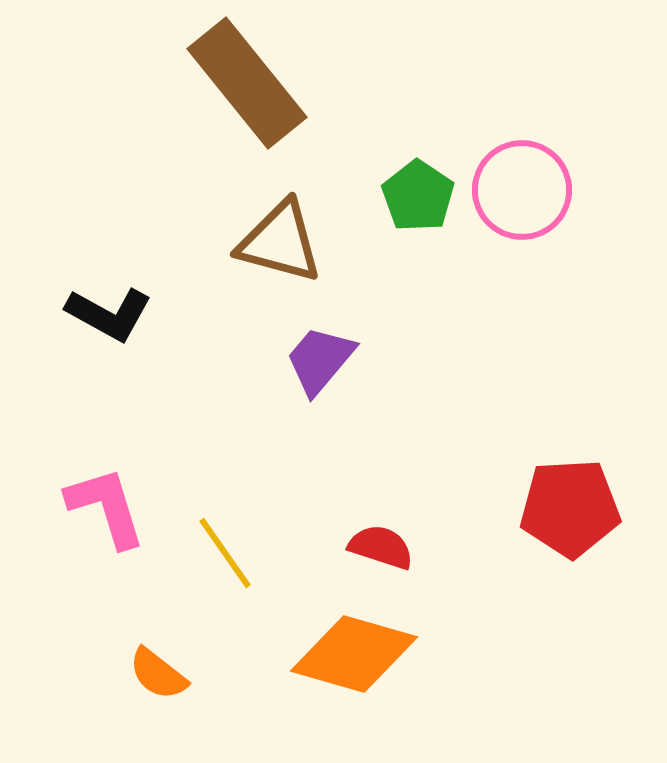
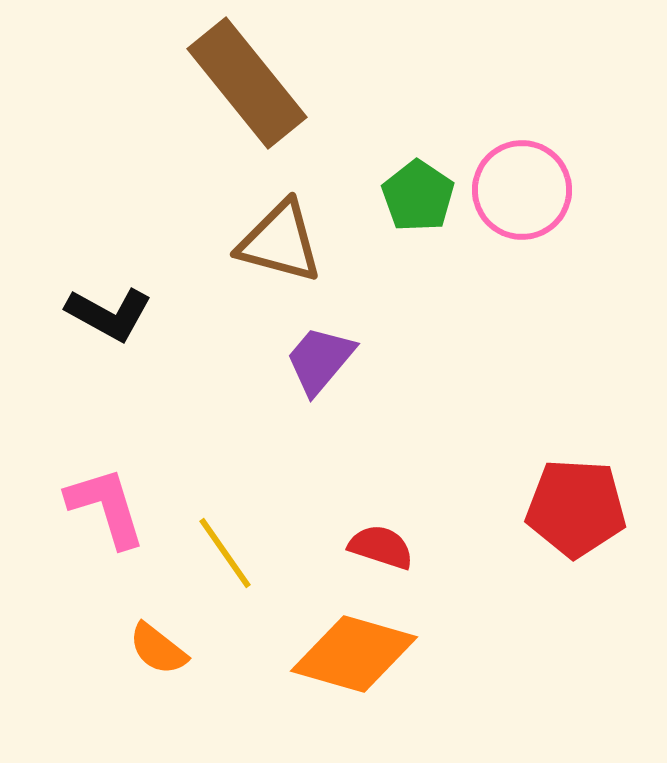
red pentagon: moved 6 px right; rotated 6 degrees clockwise
orange semicircle: moved 25 px up
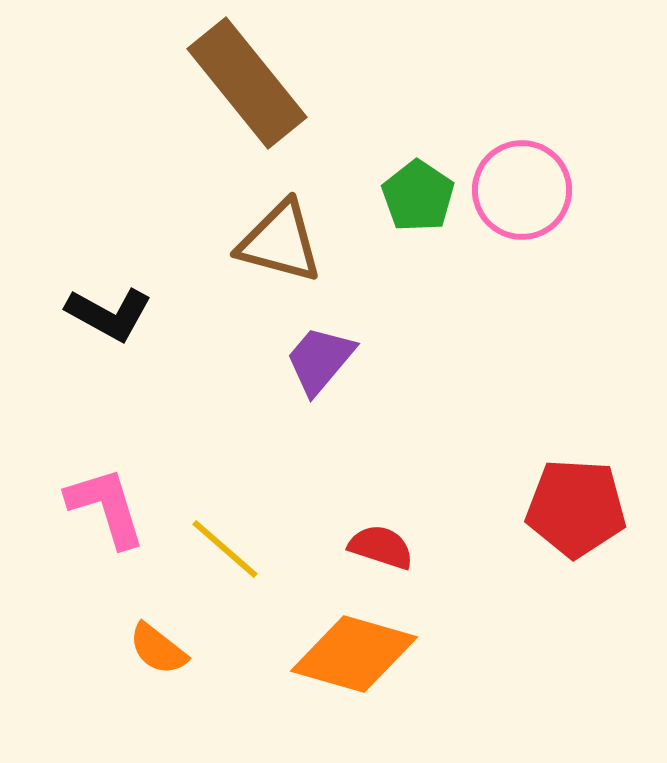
yellow line: moved 4 px up; rotated 14 degrees counterclockwise
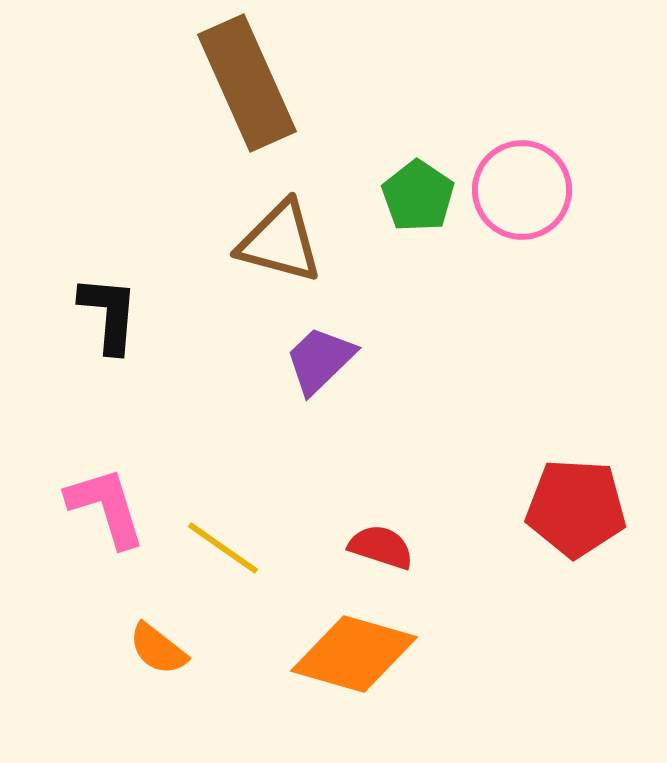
brown rectangle: rotated 15 degrees clockwise
black L-shape: rotated 114 degrees counterclockwise
purple trapezoid: rotated 6 degrees clockwise
yellow line: moved 2 px left, 1 px up; rotated 6 degrees counterclockwise
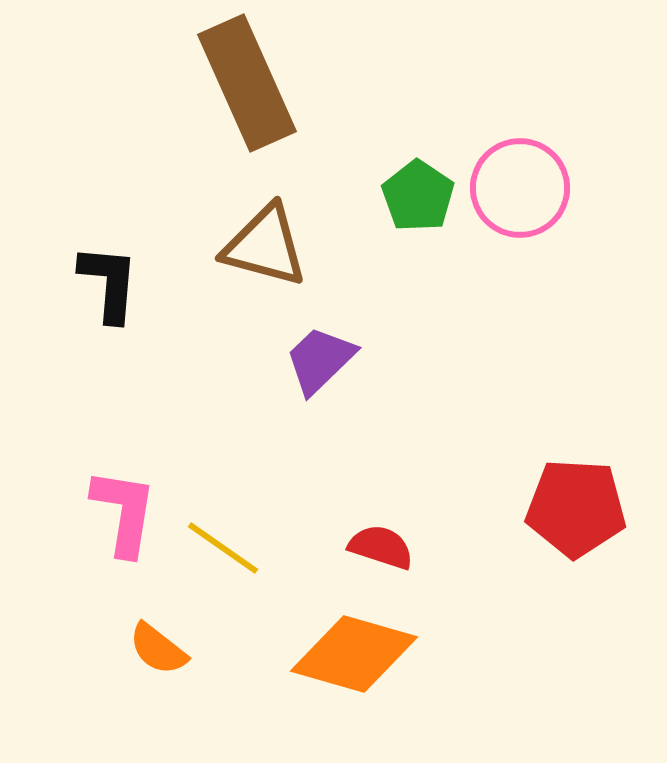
pink circle: moved 2 px left, 2 px up
brown triangle: moved 15 px left, 4 px down
black L-shape: moved 31 px up
pink L-shape: moved 18 px right, 5 px down; rotated 26 degrees clockwise
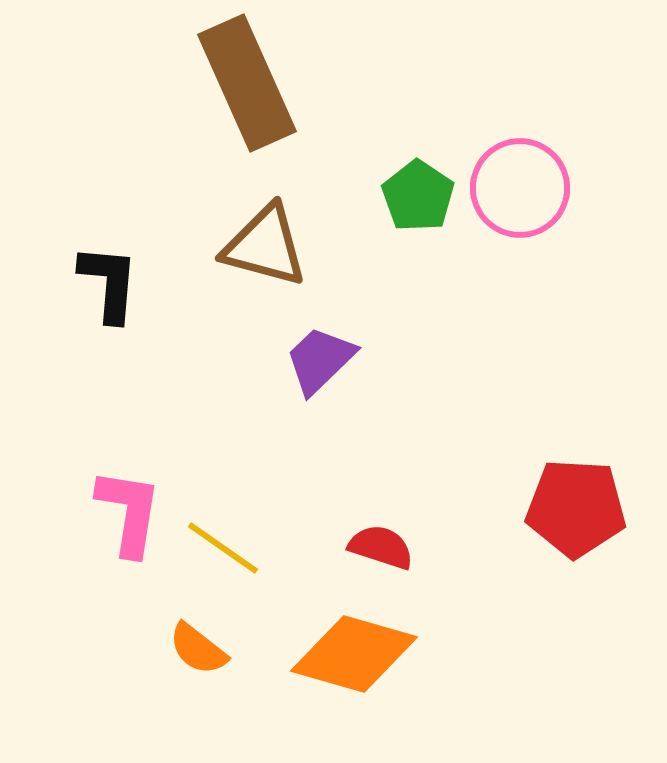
pink L-shape: moved 5 px right
orange semicircle: moved 40 px right
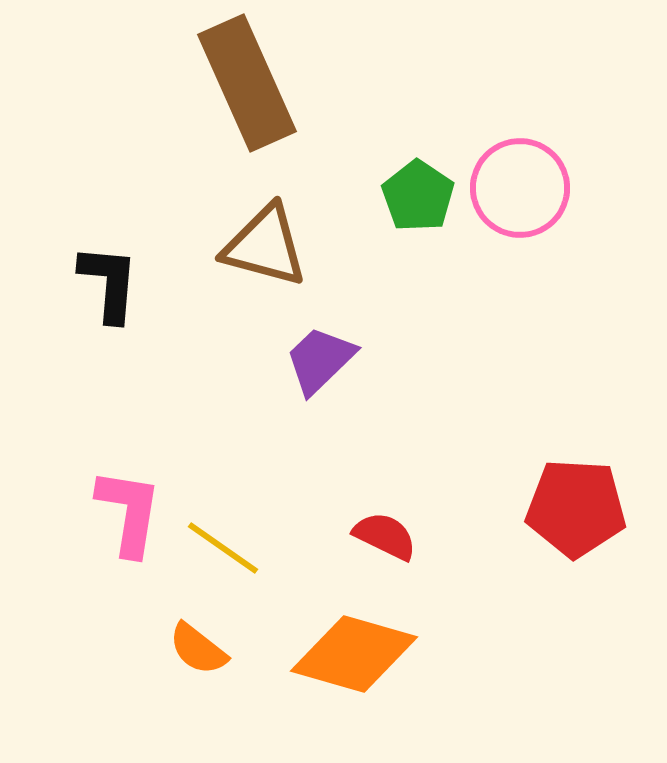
red semicircle: moved 4 px right, 11 px up; rotated 8 degrees clockwise
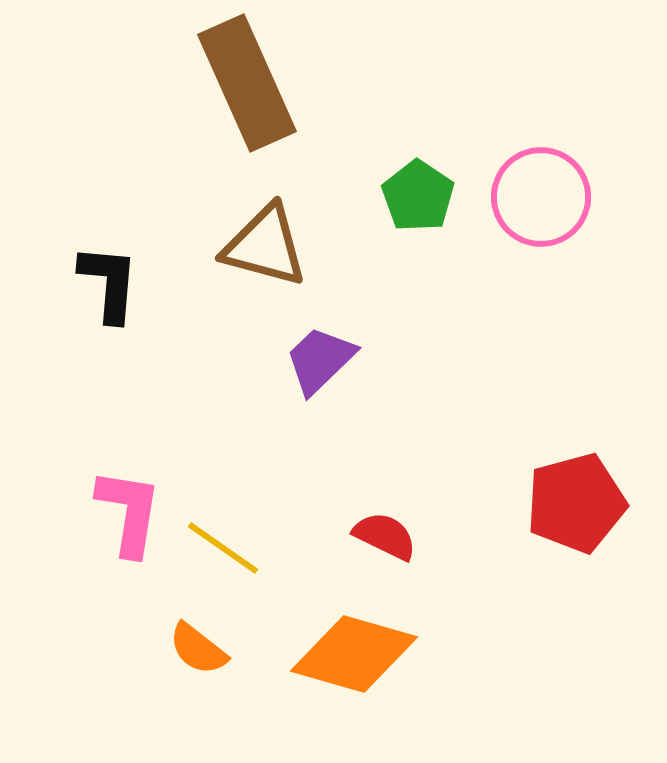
pink circle: moved 21 px right, 9 px down
red pentagon: moved 5 px up; rotated 18 degrees counterclockwise
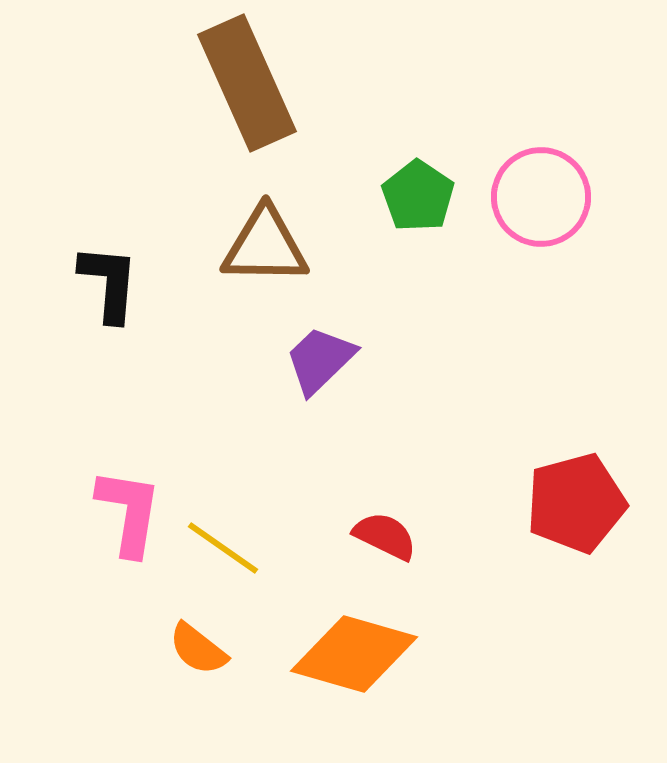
brown triangle: rotated 14 degrees counterclockwise
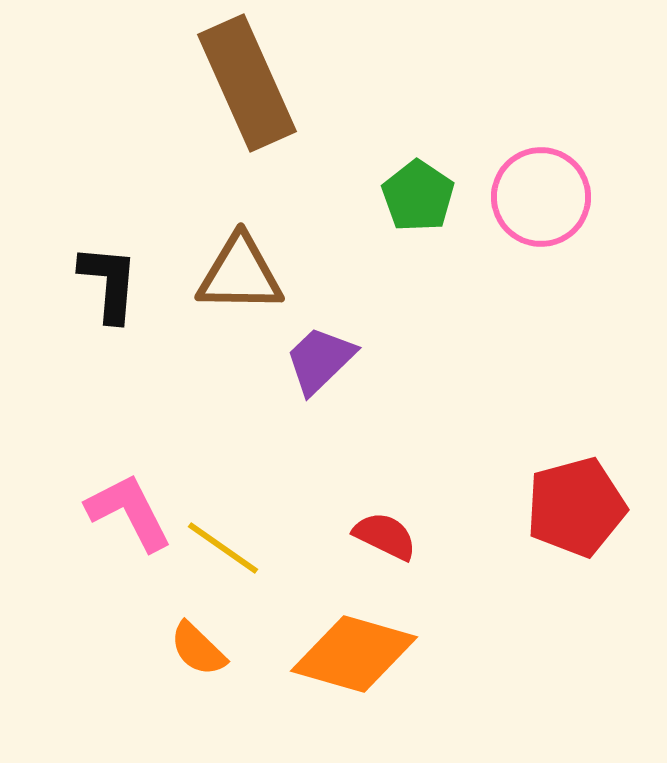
brown triangle: moved 25 px left, 28 px down
red pentagon: moved 4 px down
pink L-shape: rotated 36 degrees counterclockwise
orange semicircle: rotated 6 degrees clockwise
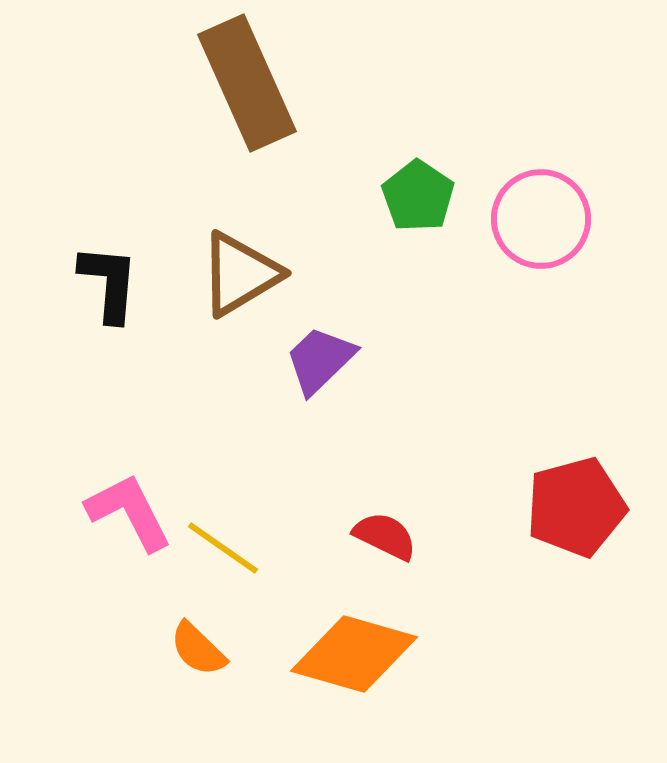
pink circle: moved 22 px down
brown triangle: rotated 32 degrees counterclockwise
